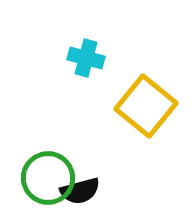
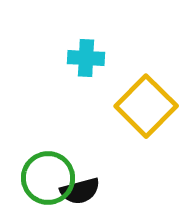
cyan cross: rotated 12 degrees counterclockwise
yellow square: rotated 6 degrees clockwise
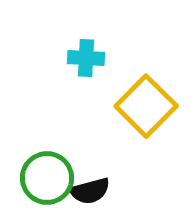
green circle: moved 1 px left
black semicircle: moved 10 px right
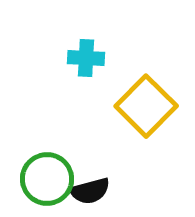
green circle: moved 1 px down
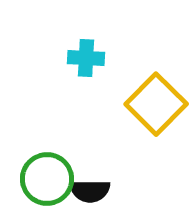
yellow square: moved 10 px right, 2 px up
black semicircle: rotated 15 degrees clockwise
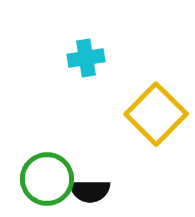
cyan cross: rotated 12 degrees counterclockwise
yellow square: moved 10 px down
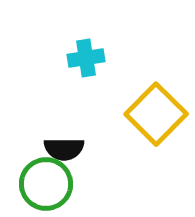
green circle: moved 1 px left, 5 px down
black semicircle: moved 26 px left, 42 px up
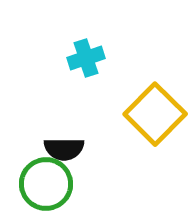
cyan cross: rotated 9 degrees counterclockwise
yellow square: moved 1 px left
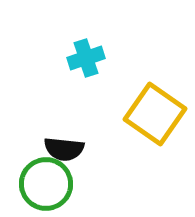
yellow square: rotated 10 degrees counterclockwise
black semicircle: rotated 6 degrees clockwise
